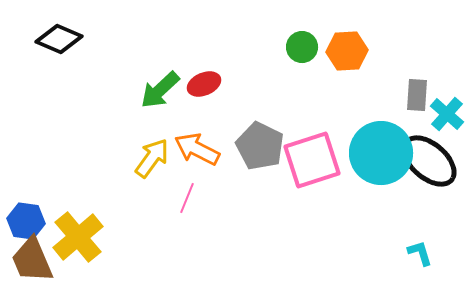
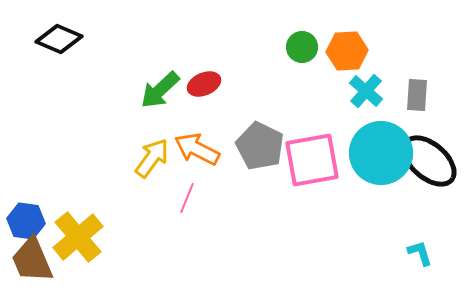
cyan cross: moved 81 px left, 23 px up
pink square: rotated 8 degrees clockwise
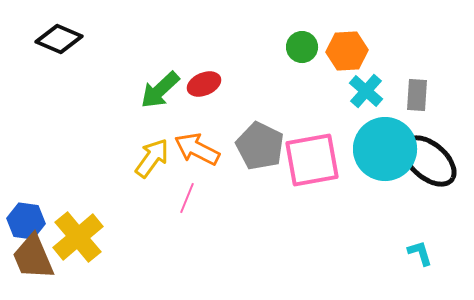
cyan circle: moved 4 px right, 4 px up
brown trapezoid: moved 1 px right, 3 px up
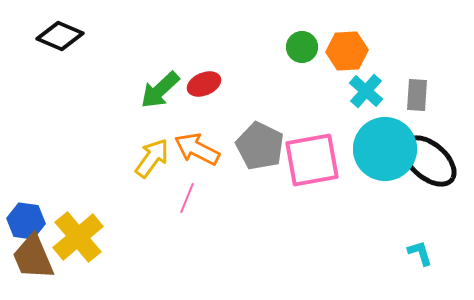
black diamond: moved 1 px right, 3 px up
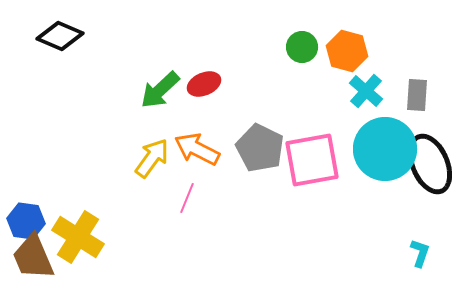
orange hexagon: rotated 18 degrees clockwise
gray pentagon: moved 2 px down
black ellipse: moved 1 px right, 3 px down; rotated 26 degrees clockwise
yellow cross: rotated 18 degrees counterclockwise
cyan L-shape: rotated 36 degrees clockwise
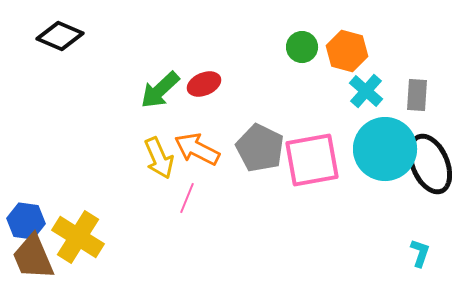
yellow arrow: moved 7 px right; rotated 120 degrees clockwise
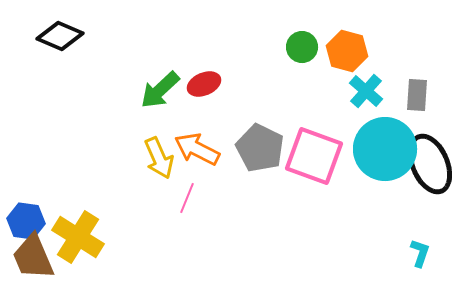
pink square: moved 2 px right, 4 px up; rotated 30 degrees clockwise
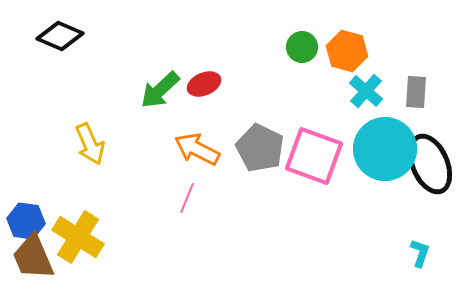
gray rectangle: moved 1 px left, 3 px up
yellow arrow: moved 69 px left, 14 px up
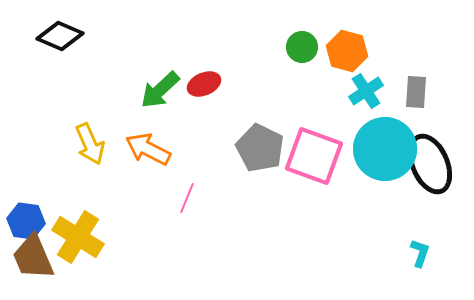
cyan cross: rotated 16 degrees clockwise
orange arrow: moved 49 px left
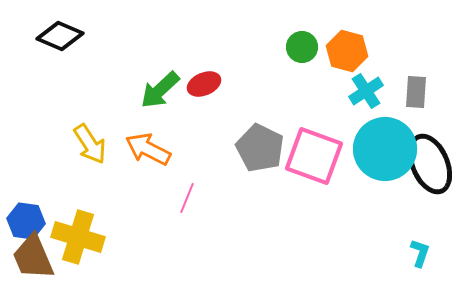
yellow arrow: rotated 9 degrees counterclockwise
yellow cross: rotated 15 degrees counterclockwise
